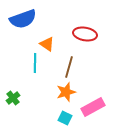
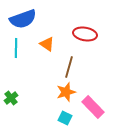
cyan line: moved 19 px left, 15 px up
green cross: moved 2 px left
pink rectangle: rotated 75 degrees clockwise
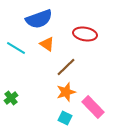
blue semicircle: moved 16 px right
cyan line: rotated 60 degrees counterclockwise
brown line: moved 3 px left; rotated 30 degrees clockwise
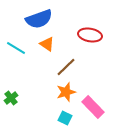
red ellipse: moved 5 px right, 1 px down
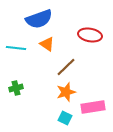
cyan line: rotated 24 degrees counterclockwise
green cross: moved 5 px right, 10 px up; rotated 24 degrees clockwise
pink rectangle: rotated 55 degrees counterclockwise
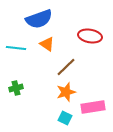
red ellipse: moved 1 px down
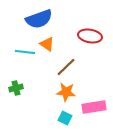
cyan line: moved 9 px right, 4 px down
orange star: rotated 24 degrees clockwise
pink rectangle: moved 1 px right
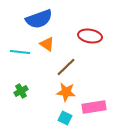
cyan line: moved 5 px left
green cross: moved 5 px right, 3 px down; rotated 16 degrees counterclockwise
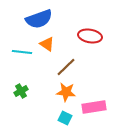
cyan line: moved 2 px right
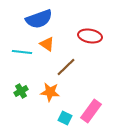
orange star: moved 16 px left
pink rectangle: moved 3 px left, 4 px down; rotated 45 degrees counterclockwise
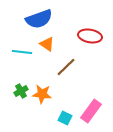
orange star: moved 8 px left, 2 px down
